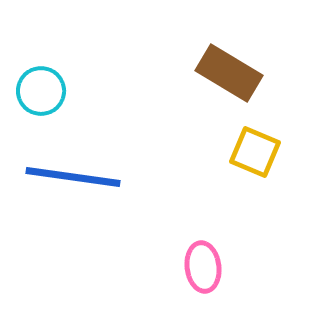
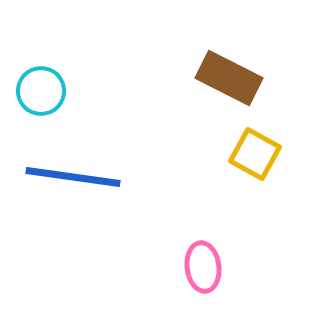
brown rectangle: moved 5 px down; rotated 4 degrees counterclockwise
yellow square: moved 2 px down; rotated 6 degrees clockwise
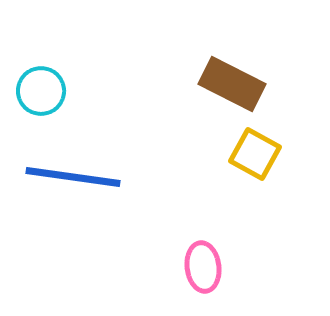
brown rectangle: moved 3 px right, 6 px down
